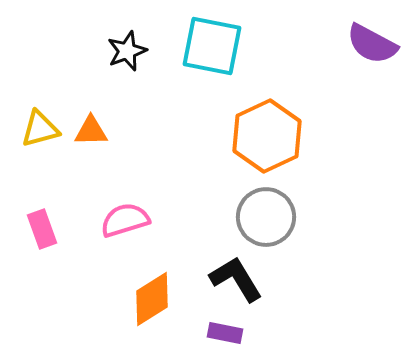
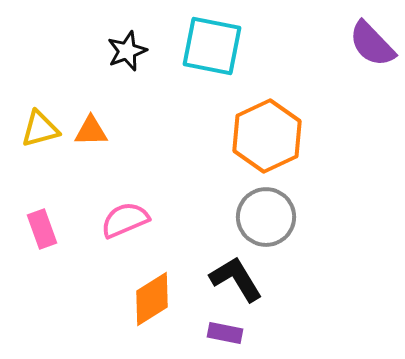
purple semicircle: rotated 18 degrees clockwise
pink semicircle: rotated 6 degrees counterclockwise
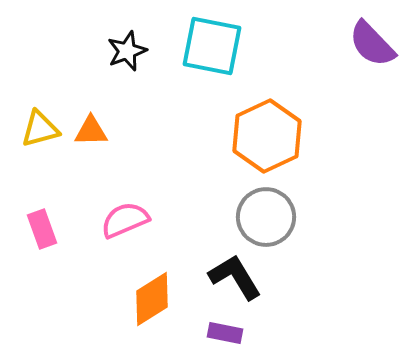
black L-shape: moved 1 px left, 2 px up
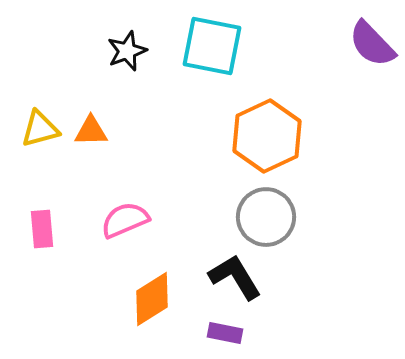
pink rectangle: rotated 15 degrees clockwise
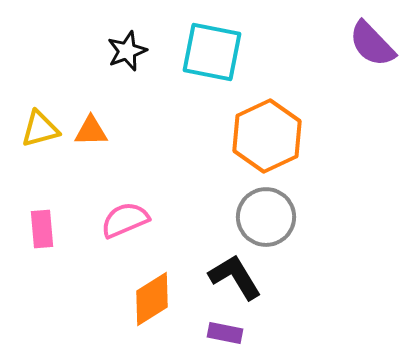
cyan square: moved 6 px down
